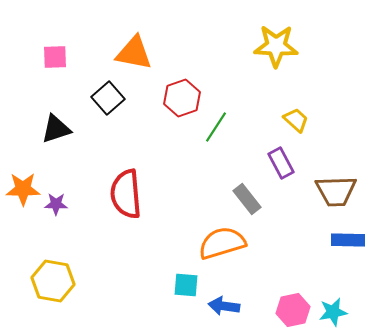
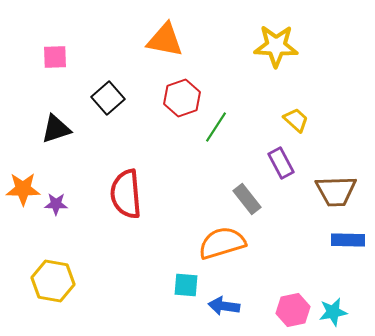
orange triangle: moved 31 px right, 13 px up
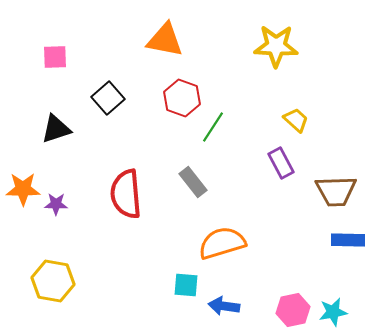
red hexagon: rotated 21 degrees counterclockwise
green line: moved 3 px left
gray rectangle: moved 54 px left, 17 px up
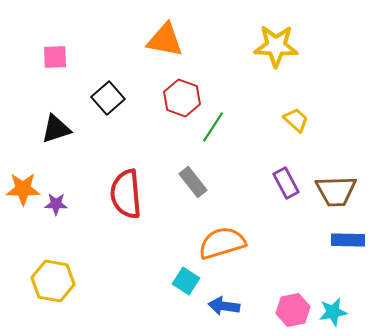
purple rectangle: moved 5 px right, 20 px down
cyan square: moved 4 px up; rotated 28 degrees clockwise
